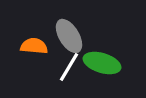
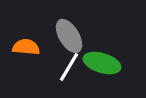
orange semicircle: moved 8 px left, 1 px down
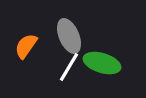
gray ellipse: rotated 8 degrees clockwise
orange semicircle: moved 1 px up; rotated 60 degrees counterclockwise
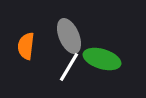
orange semicircle: rotated 28 degrees counterclockwise
green ellipse: moved 4 px up
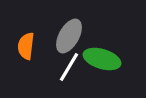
gray ellipse: rotated 52 degrees clockwise
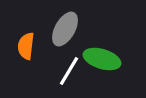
gray ellipse: moved 4 px left, 7 px up
white line: moved 4 px down
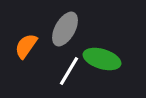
orange semicircle: rotated 28 degrees clockwise
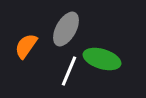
gray ellipse: moved 1 px right
white line: rotated 8 degrees counterclockwise
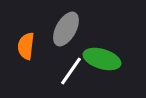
orange semicircle: rotated 28 degrees counterclockwise
white line: moved 2 px right; rotated 12 degrees clockwise
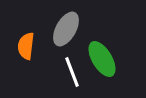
green ellipse: rotated 42 degrees clockwise
white line: moved 1 px right, 1 px down; rotated 56 degrees counterclockwise
